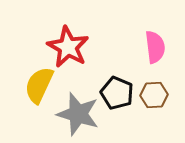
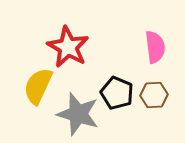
yellow semicircle: moved 1 px left, 1 px down
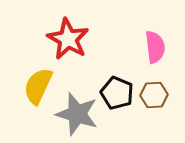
red star: moved 8 px up
gray star: moved 1 px left
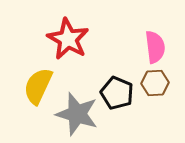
brown hexagon: moved 1 px right, 12 px up
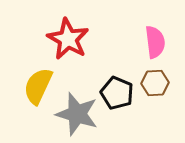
pink semicircle: moved 5 px up
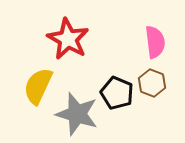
brown hexagon: moved 3 px left; rotated 24 degrees clockwise
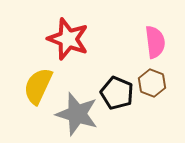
red star: rotated 9 degrees counterclockwise
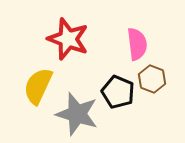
pink semicircle: moved 18 px left, 2 px down
brown hexagon: moved 4 px up
black pentagon: moved 1 px right, 1 px up
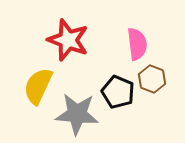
red star: moved 1 px down
gray star: rotated 12 degrees counterclockwise
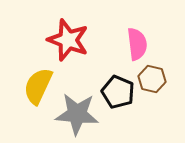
brown hexagon: rotated 8 degrees counterclockwise
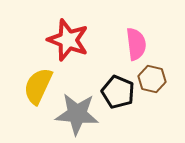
pink semicircle: moved 1 px left
